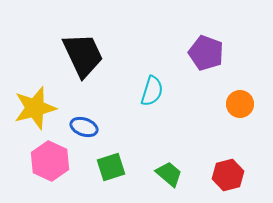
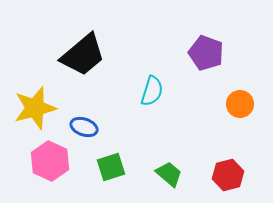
black trapezoid: rotated 75 degrees clockwise
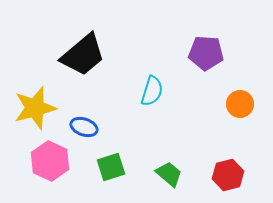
purple pentagon: rotated 16 degrees counterclockwise
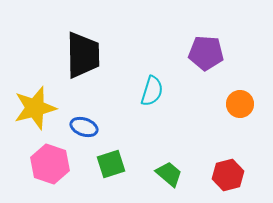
black trapezoid: rotated 51 degrees counterclockwise
pink hexagon: moved 3 px down; rotated 6 degrees counterclockwise
green square: moved 3 px up
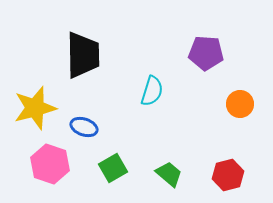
green square: moved 2 px right, 4 px down; rotated 12 degrees counterclockwise
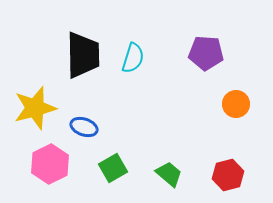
cyan semicircle: moved 19 px left, 33 px up
orange circle: moved 4 px left
pink hexagon: rotated 15 degrees clockwise
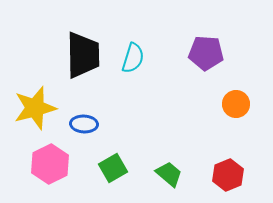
blue ellipse: moved 3 px up; rotated 16 degrees counterclockwise
red hexagon: rotated 8 degrees counterclockwise
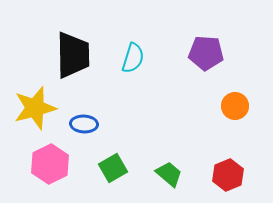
black trapezoid: moved 10 px left
orange circle: moved 1 px left, 2 px down
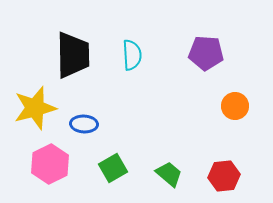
cyan semicircle: moved 1 px left, 3 px up; rotated 20 degrees counterclockwise
red hexagon: moved 4 px left, 1 px down; rotated 16 degrees clockwise
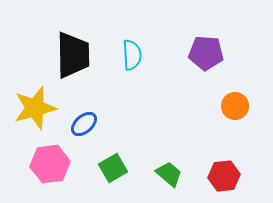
blue ellipse: rotated 44 degrees counterclockwise
pink hexagon: rotated 18 degrees clockwise
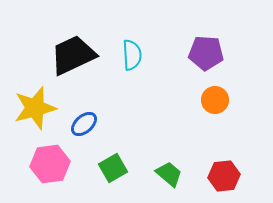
black trapezoid: rotated 114 degrees counterclockwise
orange circle: moved 20 px left, 6 px up
